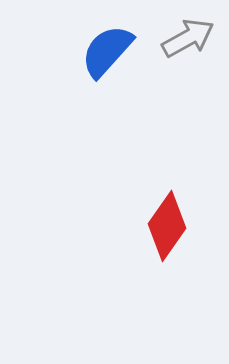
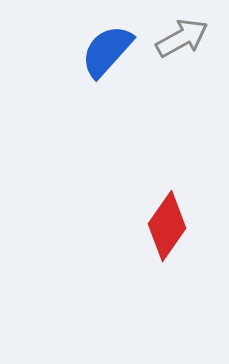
gray arrow: moved 6 px left
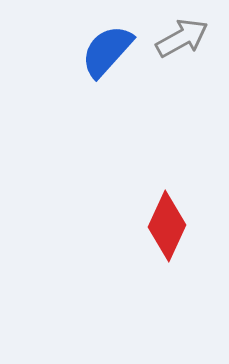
red diamond: rotated 10 degrees counterclockwise
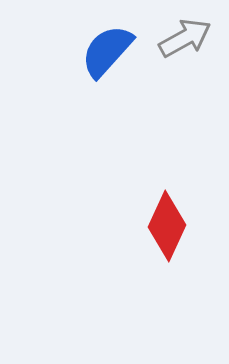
gray arrow: moved 3 px right
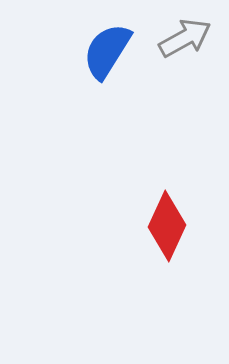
blue semicircle: rotated 10 degrees counterclockwise
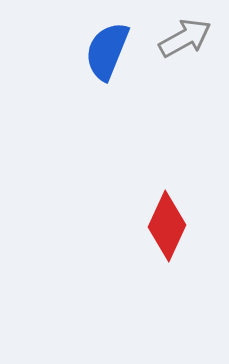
blue semicircle: rotated 10 degrees counterclockwise
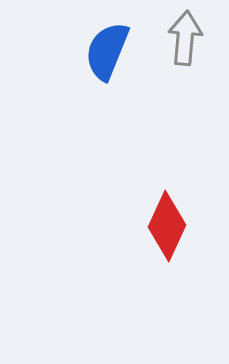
gray arrow: rotated 56 degrees counterclockwise
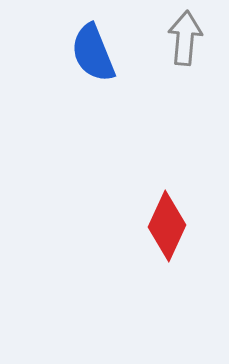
blue semicircle: moved 14 px left, 2 px down; rotated 44 degrees counterclockwise
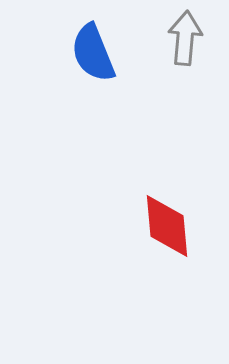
red diamond: rotated 30 degrees counterclockwise
